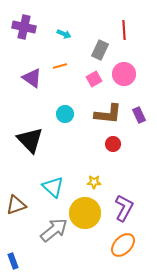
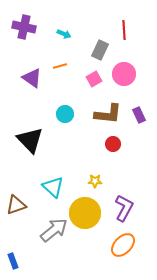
yellow star: moved 1 px right, 1 px up
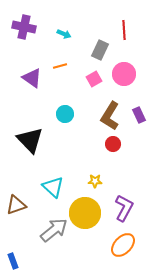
brown L-shape: moved 2 px right, 2 px down; rotated 116 degrees clockwise
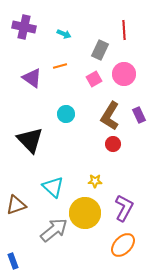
cyan circle: moved 1 px right
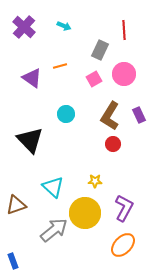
purple cross: rotated 30 degrees clockwise
cyan arrow: moved 8 px up
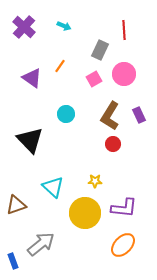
orange line: rotated 40 degrees counterclockwise
purple L-shape: rotated 68 degrees clockwise
gray arrow: moved 13 px left, 14 px down
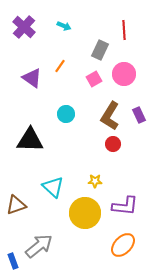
black triangle: rotated 44 degrees counterclockwise
purple L-shape: moved 1 px right, 2 px up
gray arrow: moved 2 px left, 2 px down
